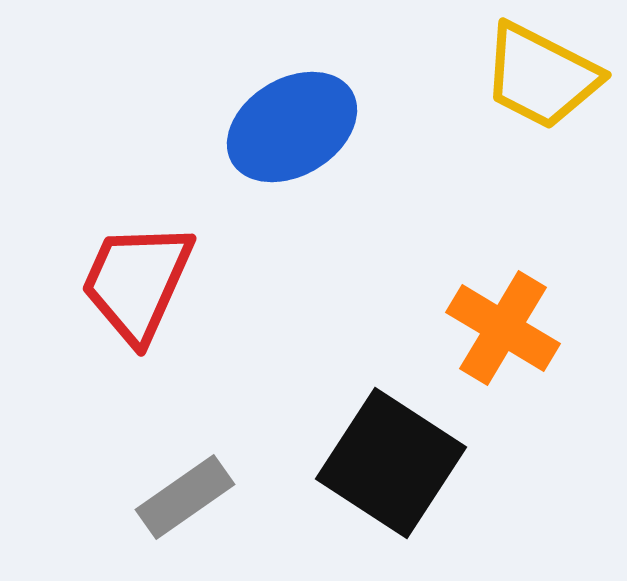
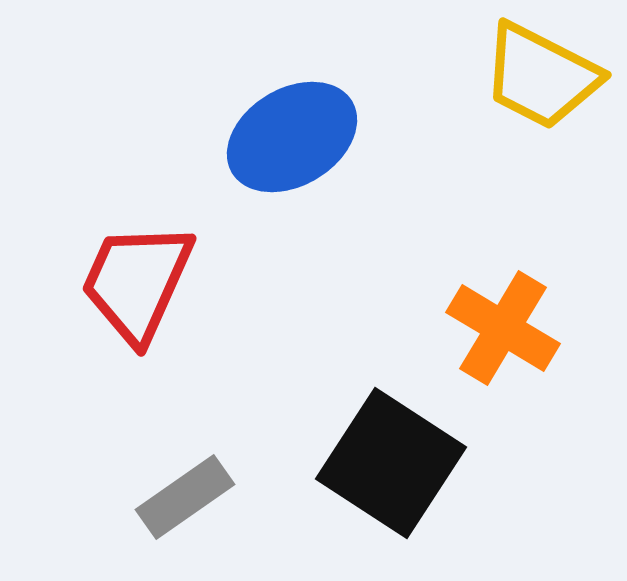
blue ellipse: moved 10 px down
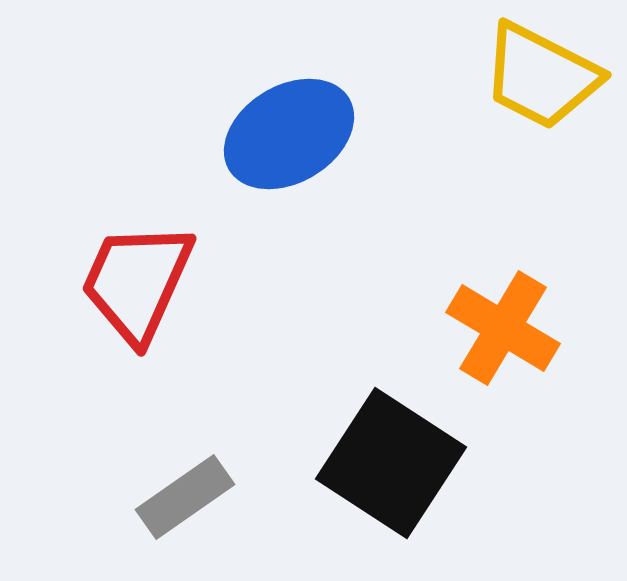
blue ellipse: moved 3 px left, 3 px up
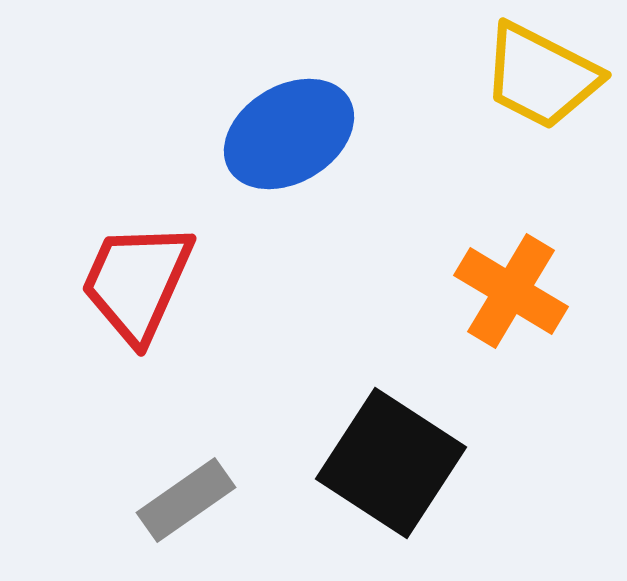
orange cross: moved 8 px right, 37 px up
gray rectangle: moved 1 px right, 3 px down
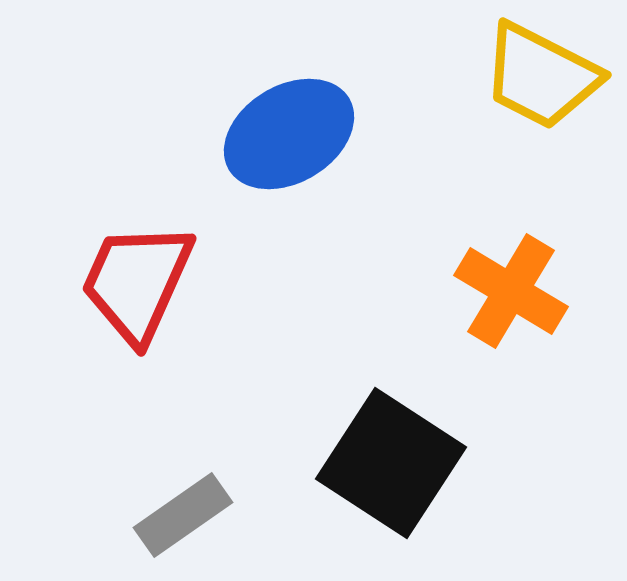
gray rectangle: moved 3 px left, 15 px down
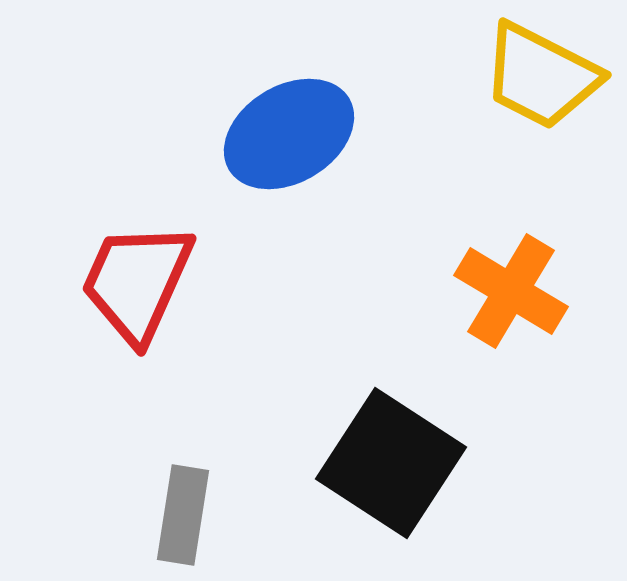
gray rectangle: rotated 46 degrees counterclockwise
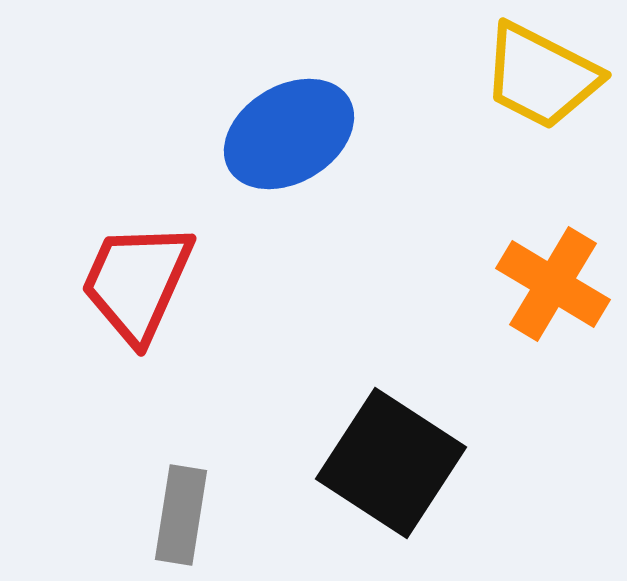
orange cross: moved 42 px right, 7 px up
gray rectangle: moved 2 px left
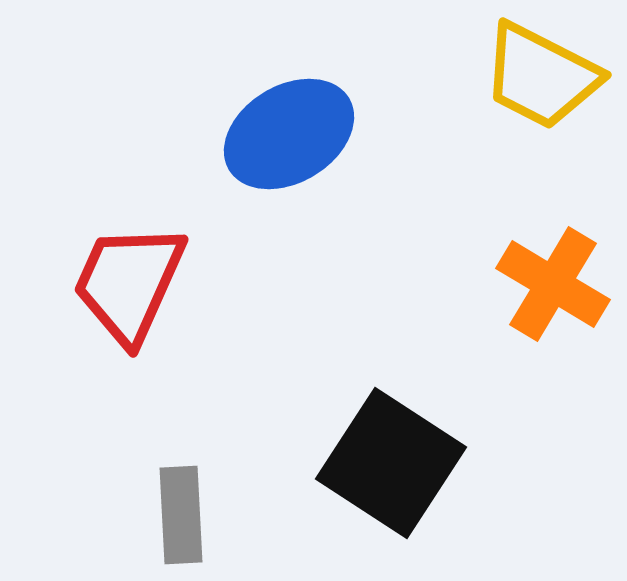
red trapezoid: moved 8 px left, 1 px down
gray rectangle: rotated 12 degrees counterclockwise
